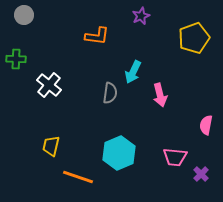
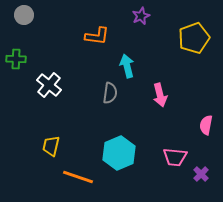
cyan arrow: moved 6 px left, 6 px up; rotated 140 degrees clockwise
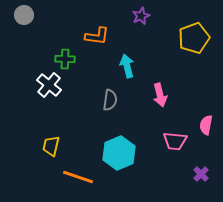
green cross: moved 49 px right
gray semicircle: moved 7 px down
pink trapezoid: moved 16 px up
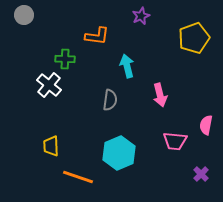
yellow trapezoid: rotated 15 degrees counterclockwise
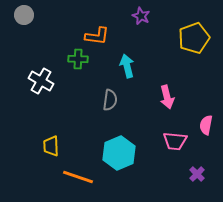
purple star: rotated 24 degrees counterclockwise
green cross: moved 13 px right
white cross: moved 8 px left, 4 px up; rotated 10 degrees counterclockwise
pink arrow: moved 7 px right, 2 px down
purple cross: moved 4 px left
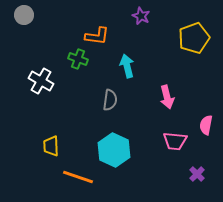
green cross: rotated 18 degrees clockwise
cyan hexagon: moved 5 px left, 3 px up; rotated 12 degrees counterclockwise
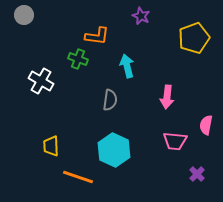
pink arrow: rotated 20 degrees clockwise
